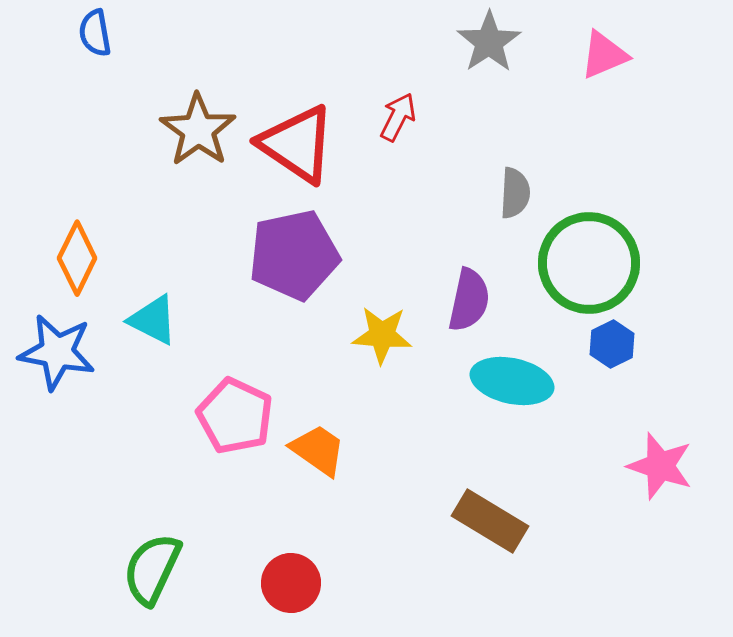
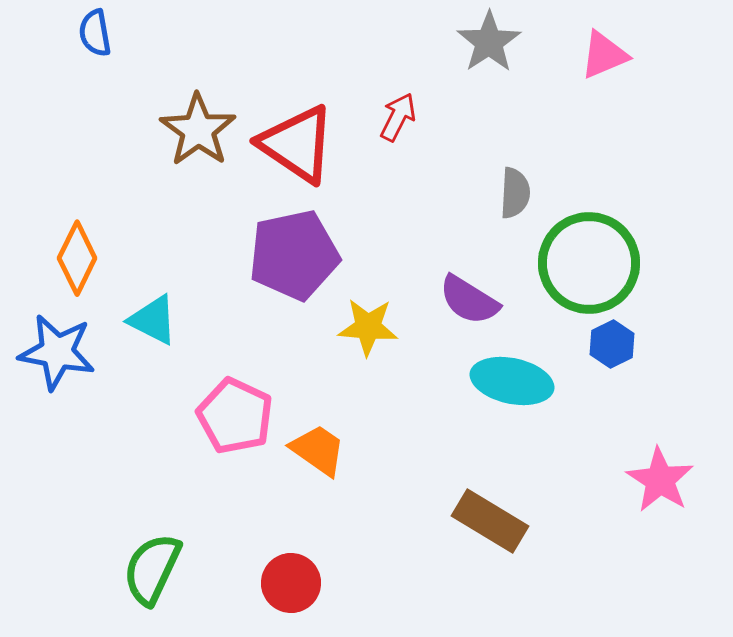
purple semicircle: rotated 110 degrees clockwise
yellow star: moved 14 px left, 8 px up
pink star: moved 14 px down; rotated 14 degrees clockwise
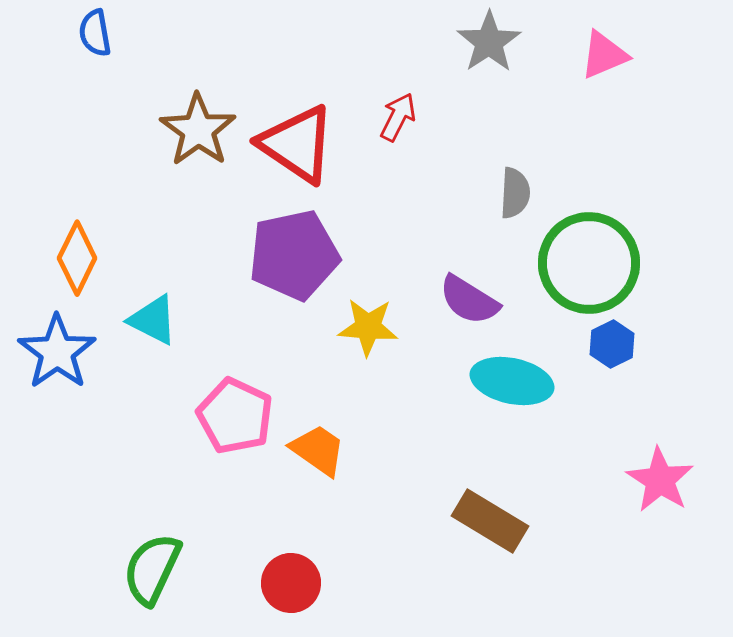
blue star: rotated 26 degrees clockwise
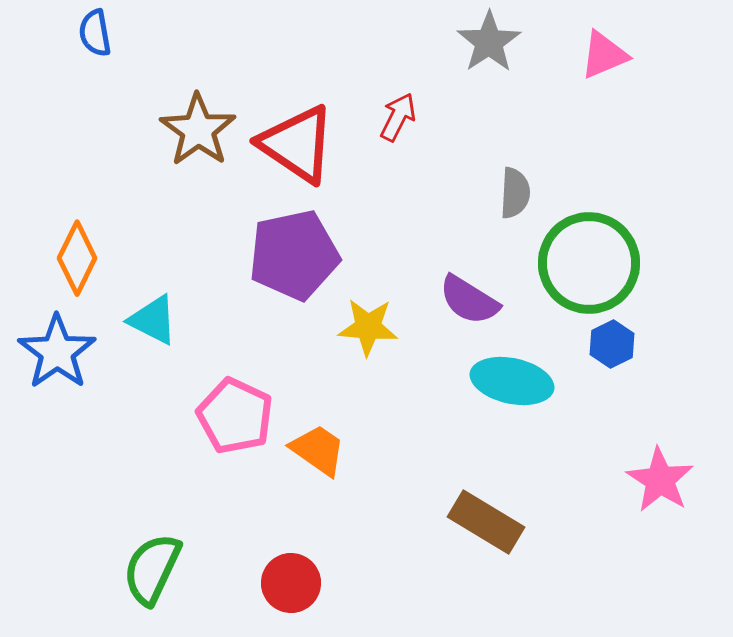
brown rectangle: moved 4 px left, 1 px down
